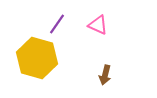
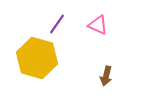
brown arrow: moved 1 px right, 1 px down
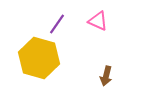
pink triangle: moved 4 px up
yellow hexagon: moved 2 px right
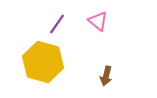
pink triangle: rotated 15 degrees clockwise
yellow hexagon: moved 4 px right, 4 px down
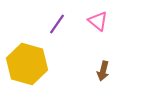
yellow hexagon: moved 16 px left, 2 px down
brown arrow: moved 3 px left, 5 px up
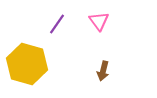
pink triangle: moved 1 px right; rotated 15 degrees clockwise
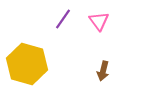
purple line: moved 6 px right, 5 px up
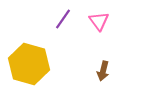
yellow hexagon: moved 2 px right
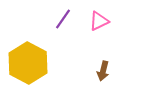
pink triangle: rotated 40 degrees clockwise
yellow hexagon: moved 1 px left, 1 px up; rotated 12 degrees clockwise
